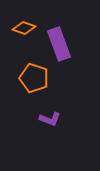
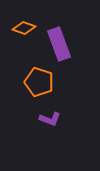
orange pentagon: moved 5 px right, 4 px down
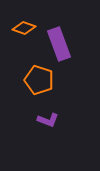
orange pentagon: moved 2 px up
purple L-shape: moved 2 px left, 1 px down
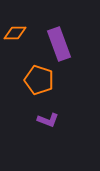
orange diamond: moved 9 px left, 5 px down; rotated 20 degrees counterclockwise
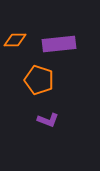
orange diamond: moved 7 px down
purple rectangle: rotated 76 degrees counterclockwise
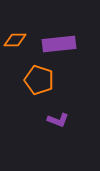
purple L-shape: moved 10 px right
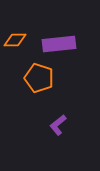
orange pentagon: moved 2 px up
purple L-shape: moved 5 px down; rotated 120 degrees clockwise
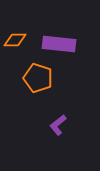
purple rectangle: rotated 12 degrees clockwise
orange pentagon: moved 1 px left
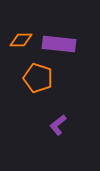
orange diamond: moved 6 px right
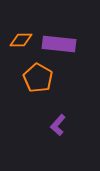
orange pentagon: rotated 12 degrees clockwise
purple L-shape: rotated 10 degrees counterclockwise
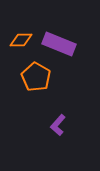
purple rectangle: rotated 16 degrees clockwise
orange pentagon: moved 2 px left, 1 px up
